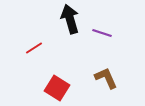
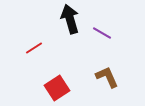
purple line: rotated 12 degrees clockwise
brown L-shape: moved 1 px right, 1 px up
red square: rotated 25 degrees clockwise
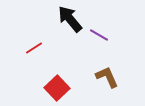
black arrow: rotated 24 degrees counterclockwise
purple line: moved 3 px left, 2 px down
red square: rotated 10 degrees counterclockwise
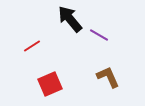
red line: moved 2 px left, 2 px up
brown L-shape: moved 1 px right
red square: moved 7 px left, 4 px up; rotated 20 degrees clockwise
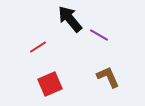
red line: moved 6 px right, 1 px down
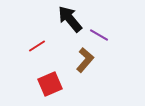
red line: moved 1 px left, 1 px up
brown L-shape: moved 23 px left, 17 px up; rotated 65 degrees clockwise
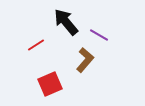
black arrow: moved 4 px left, 3 px down
red line: moved 1 px left, 1 px up
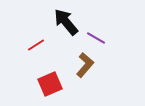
purple line: moved 3 px left, 3 px down
brown L-shape: moved 5 px down
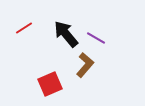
black arrow: moved 12 px down
red line: moved 12 px left, 17 px up
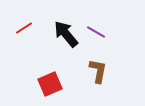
purple line: moved 6 px up
brown L-shape: moved 13 px right, 6 px down; rotated 30 degrees counterclockwise
